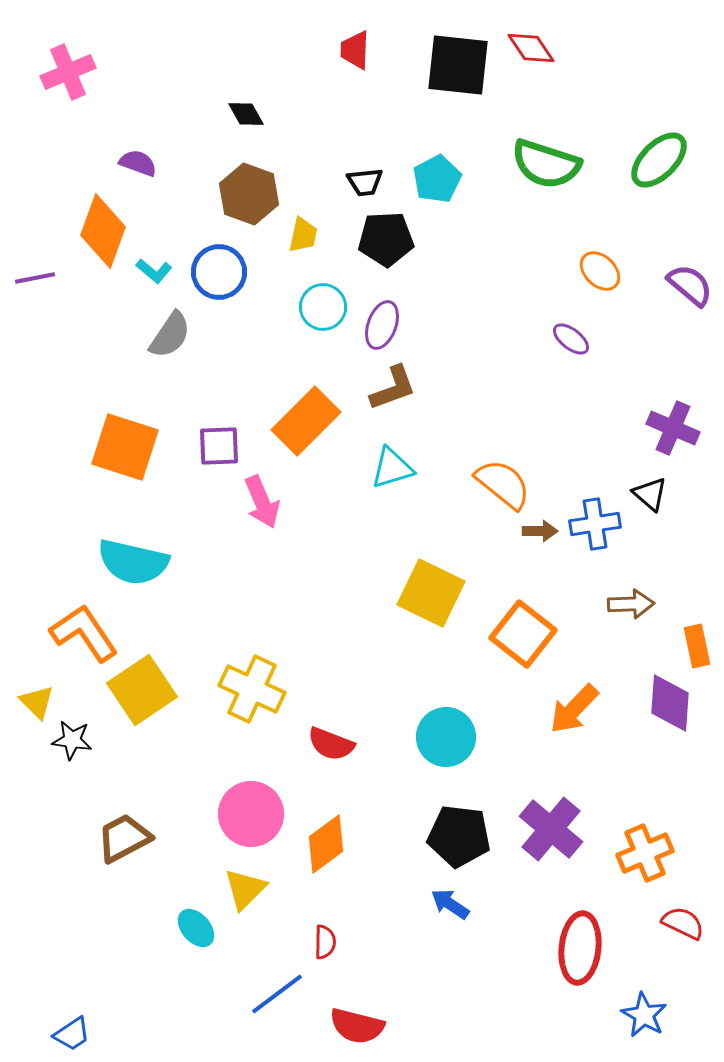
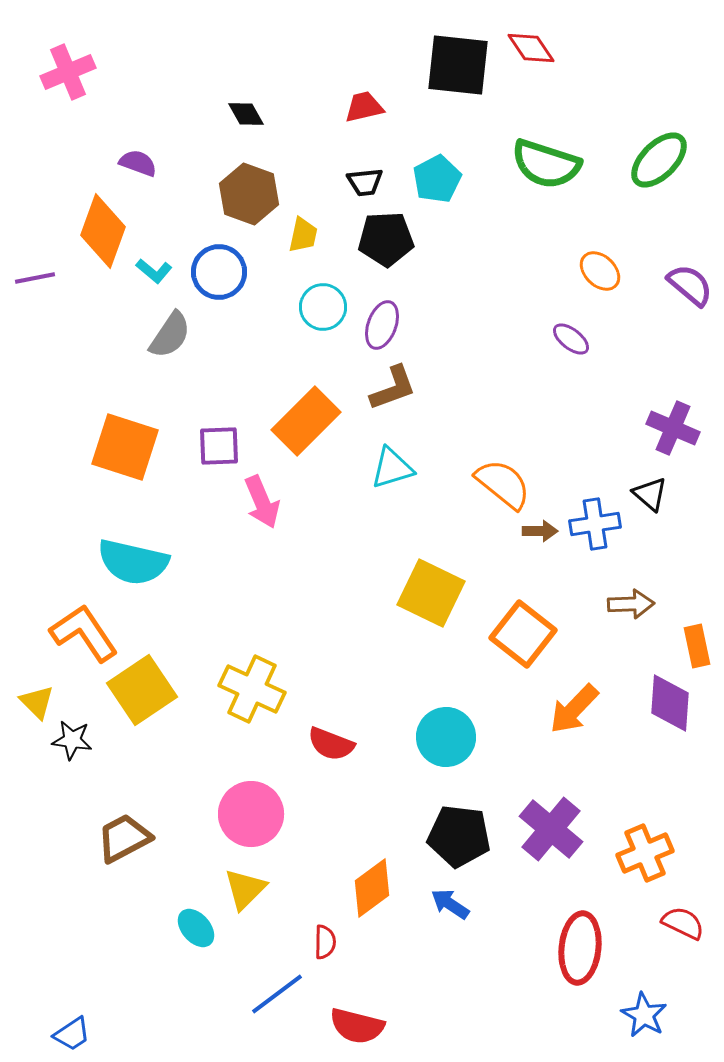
red trapezoid at (355, 50): moved 9 px right, 57 px down; rotated 75 degrees clockwise
orange diamond at (326, 844): moved 46 px right, 44 px down
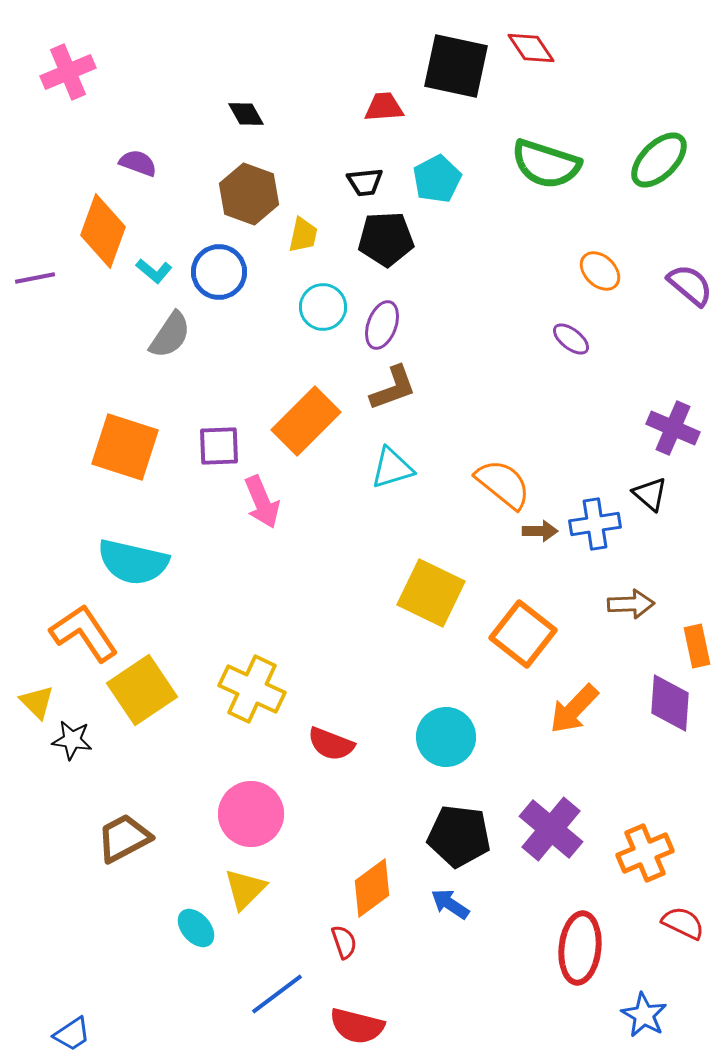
black square at (458, 65): moved 2 px left, 1 px down; rotated 6 degrees clockwise
red trapezoid at (364, 107): moved 20 px right; rotated 9 degrees clockwise
red semicircle at (325, 942): moved 19 px right; rotated 20 degrees counterclockwise
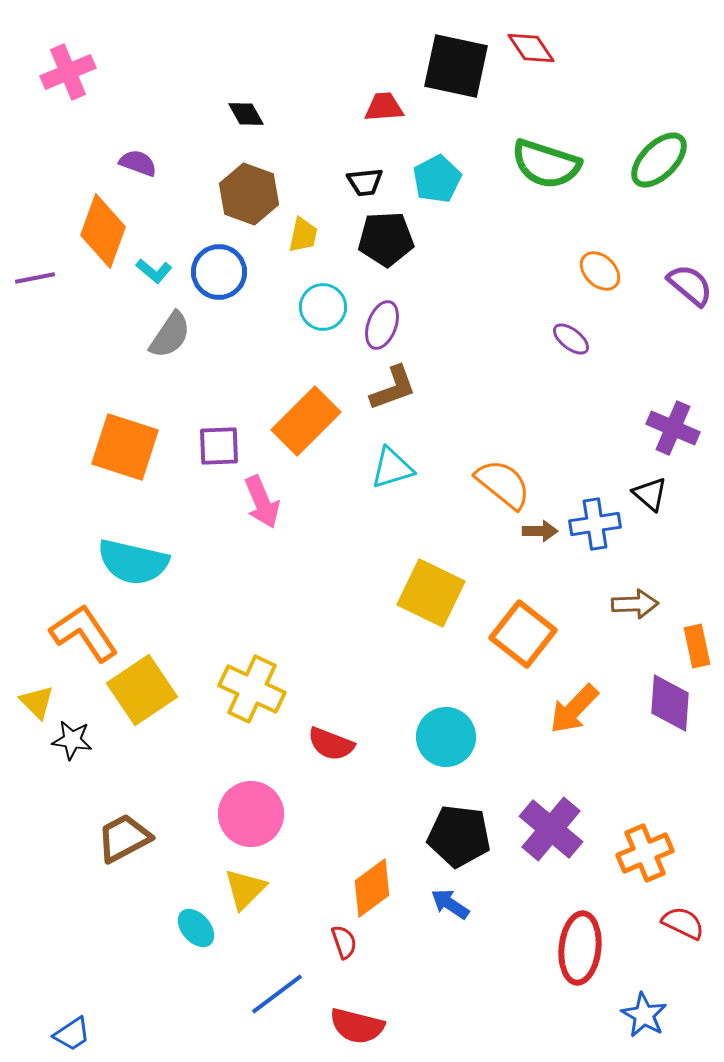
brown arrow at (631, 604): moved 4 px right
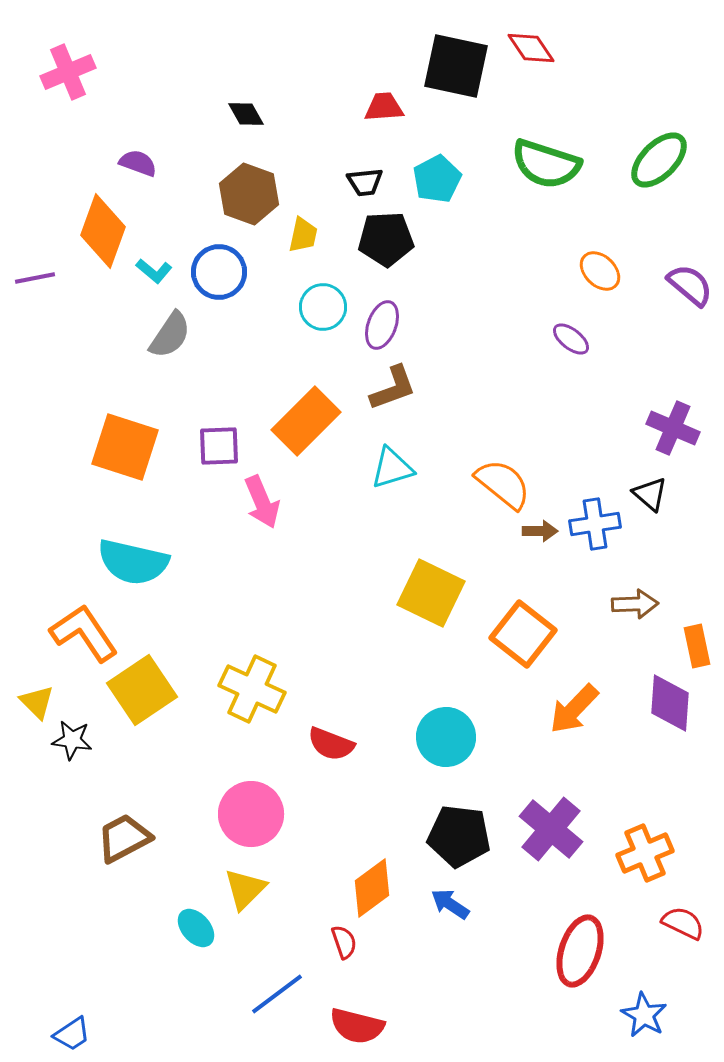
red ellipse at (580, 948): moved 3 px down; rotated 12 degrees clockwise
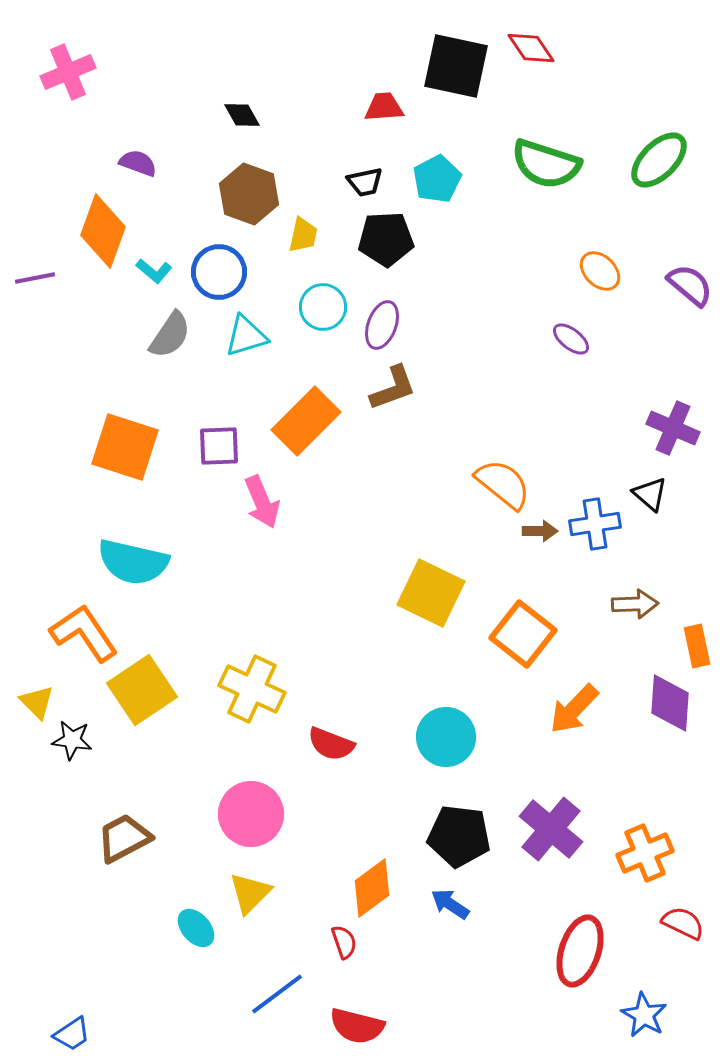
black diamond at (246, 114): moved 4 px left, 1 px down
black trapezoid at (365, 182): rotated 6 degrees counterclockwise
cyan triangle at (392, 468): moved 146 px left, 132 px up
yellow triangle at (245, 889): moved 5 px right, 4 px down
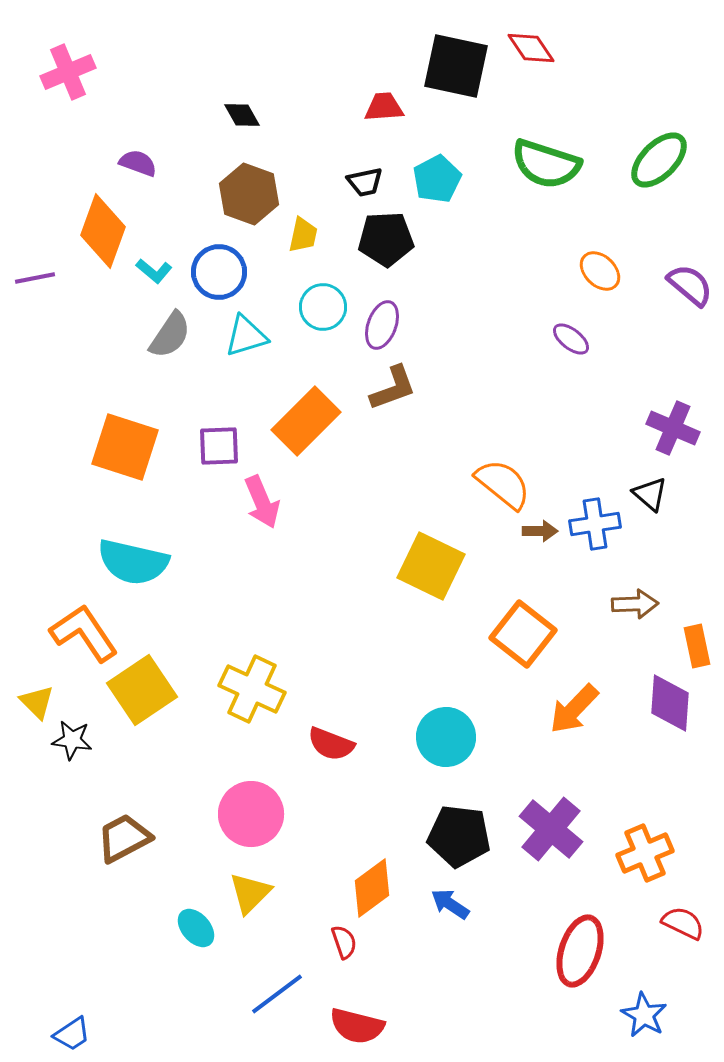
yellow square at (431, 593): moved 27 px up
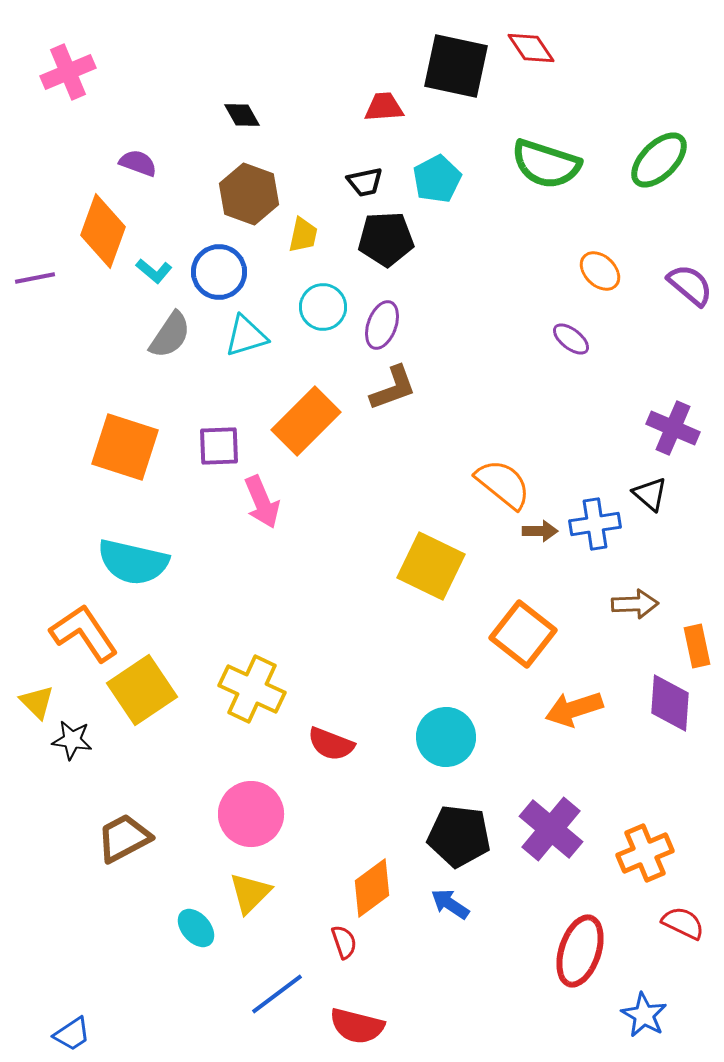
orange arrow at (574, 709): rotated 28 degrees clockwise
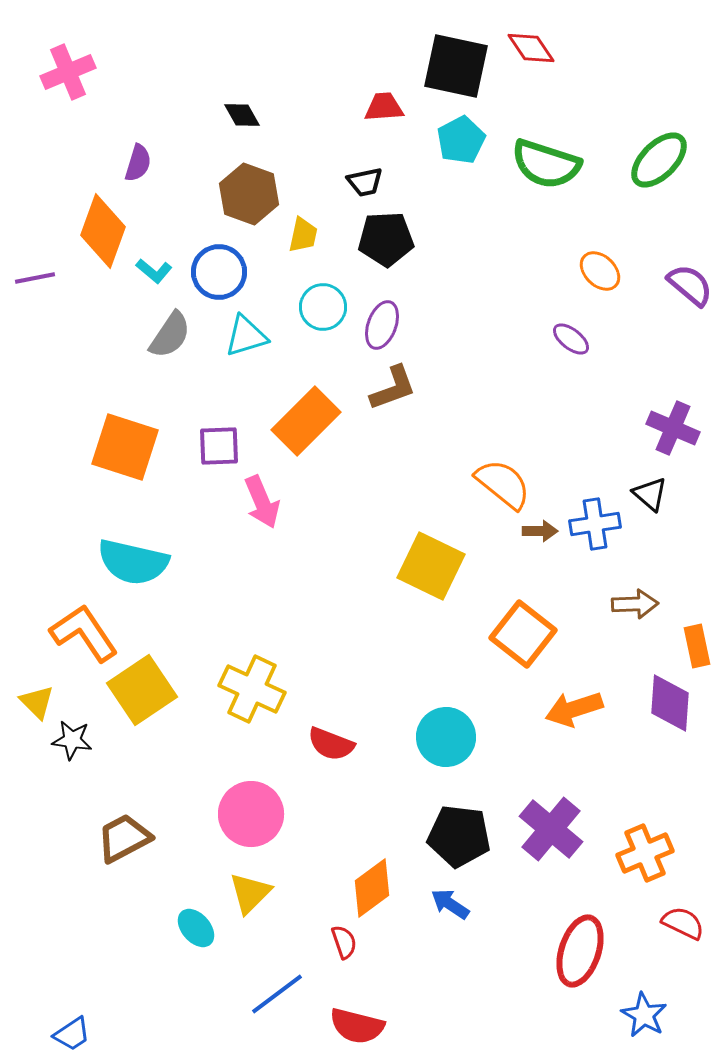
purple semicircle at (138, 163): rotated 87 degrees clockwise
cyan pentagon at (437, 179): moved 24 px right, 39 px up
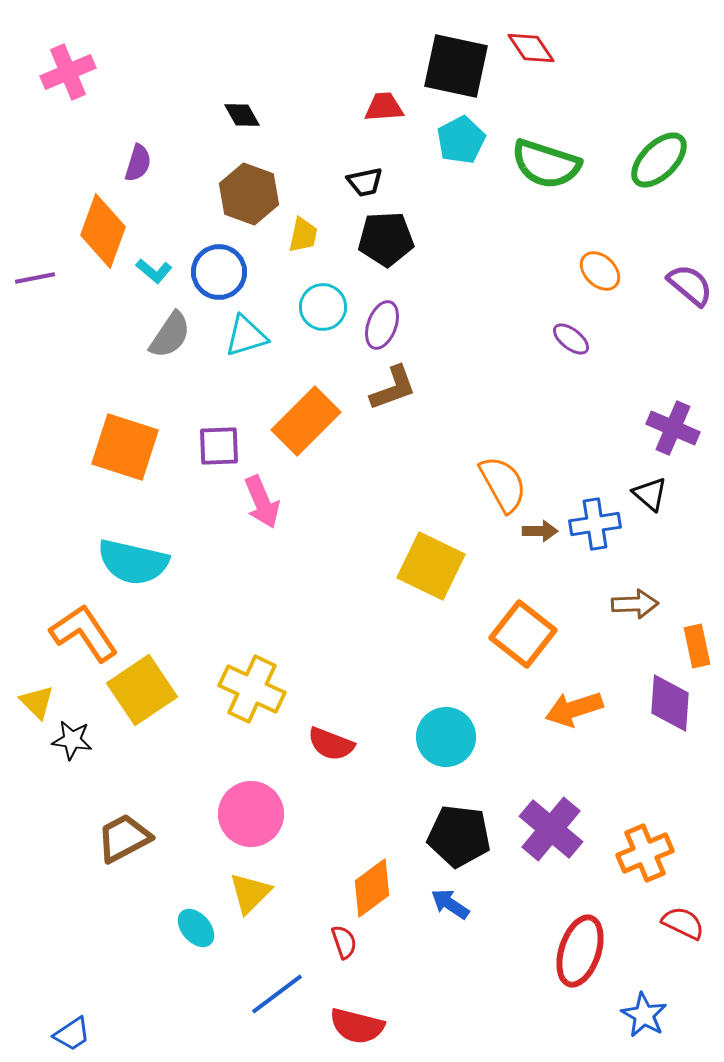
orange semicircle at (503, 484): rotated 22 degrees clockwise
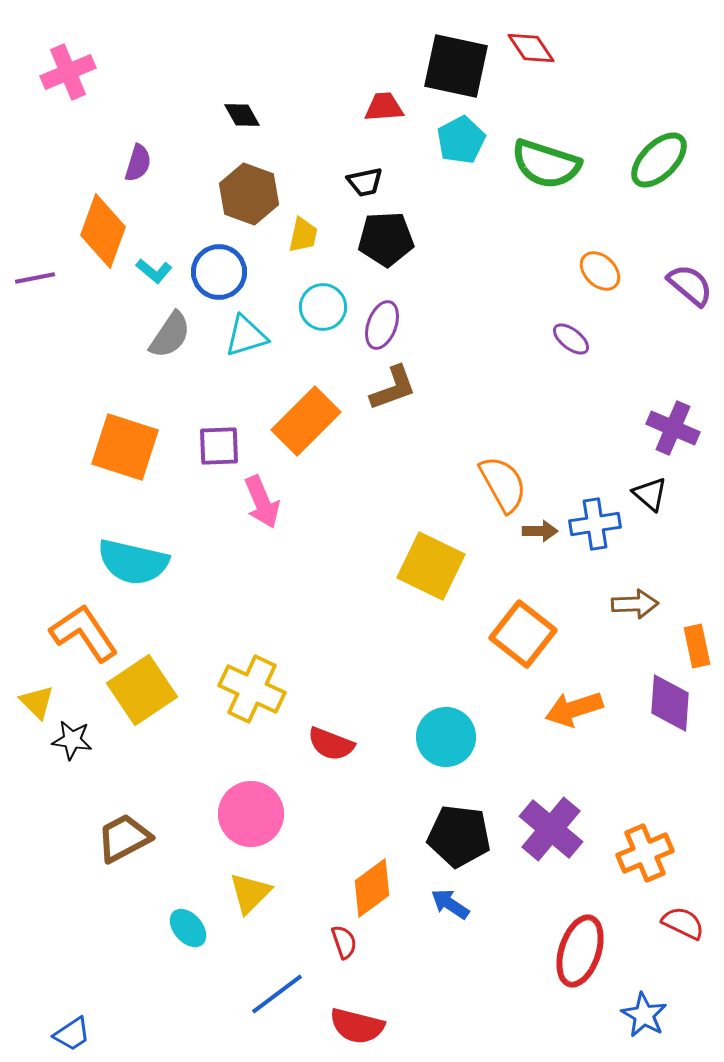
cyan ellipse at (196, 928): moved 8 px left
